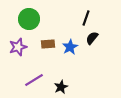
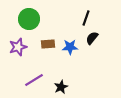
blue star: rotated 28 degrees clockwise
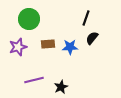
purple line: rotated 18 degrees clockwise
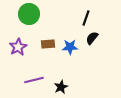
green circle: moved 5 px up
purple star: rotated 12 degrees counterclockwise
